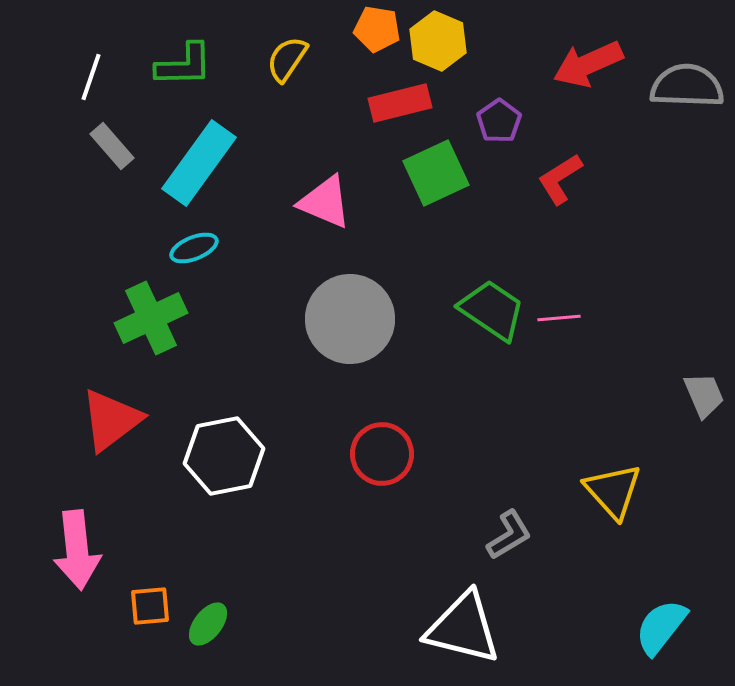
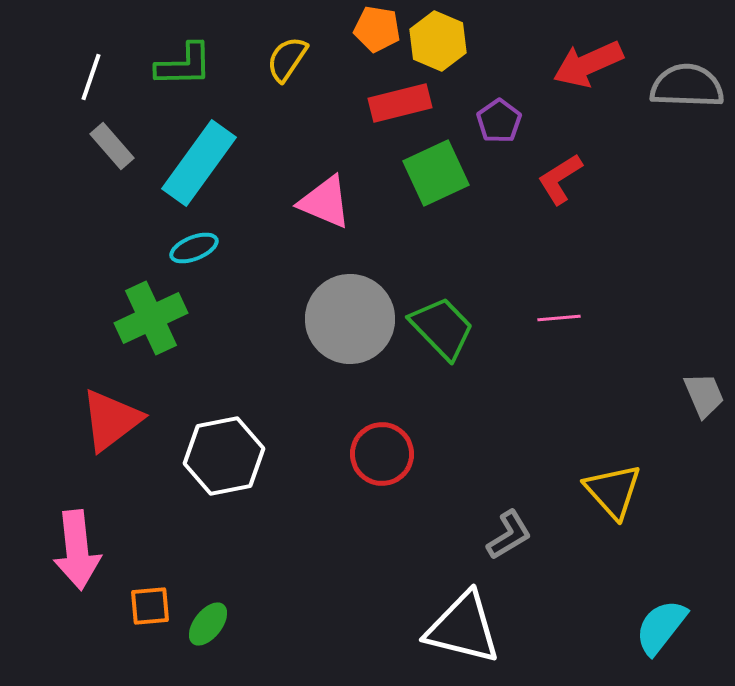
green trapezoid: moved 50 px left, 18 px down; rotated 12 degrees clockwise
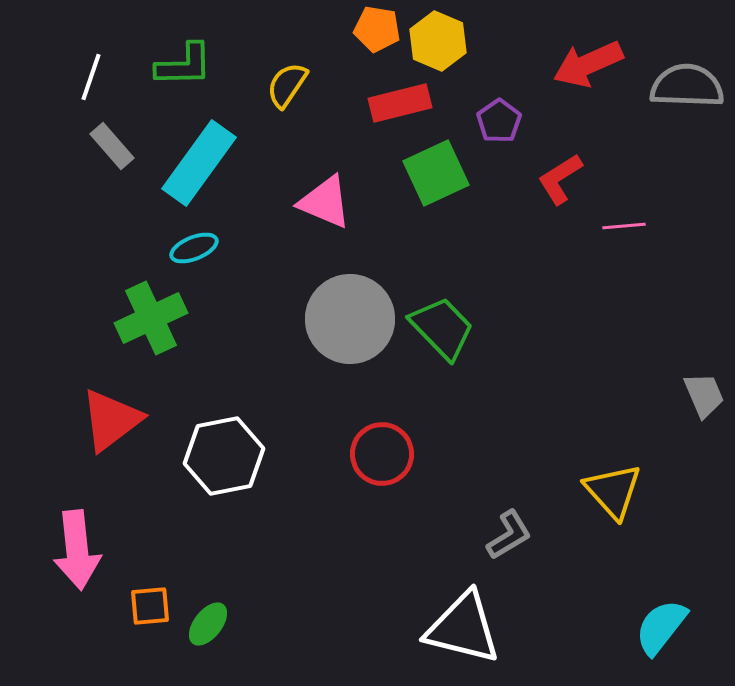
yellow semicircle: moved 26 px down
pink line: moved 65 px right, 92 px up
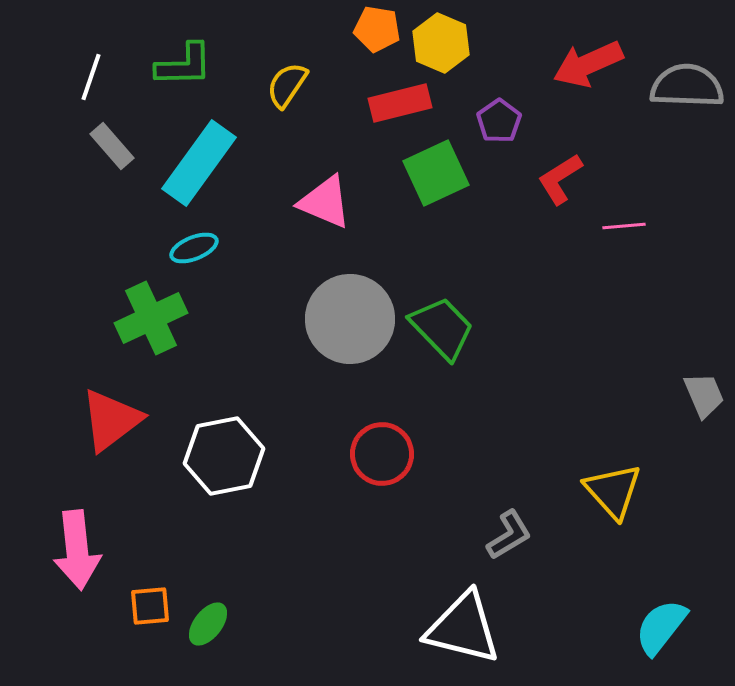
yellow hexagon: moved 3 px right, 2 px down
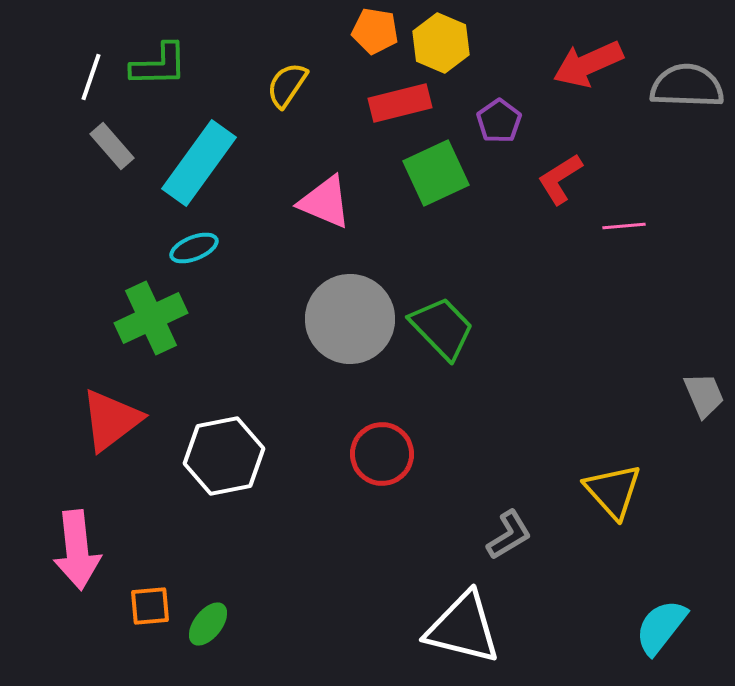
orange pentagon: moved 2 px left, 2 px down
green L-shape: moved 25 px left
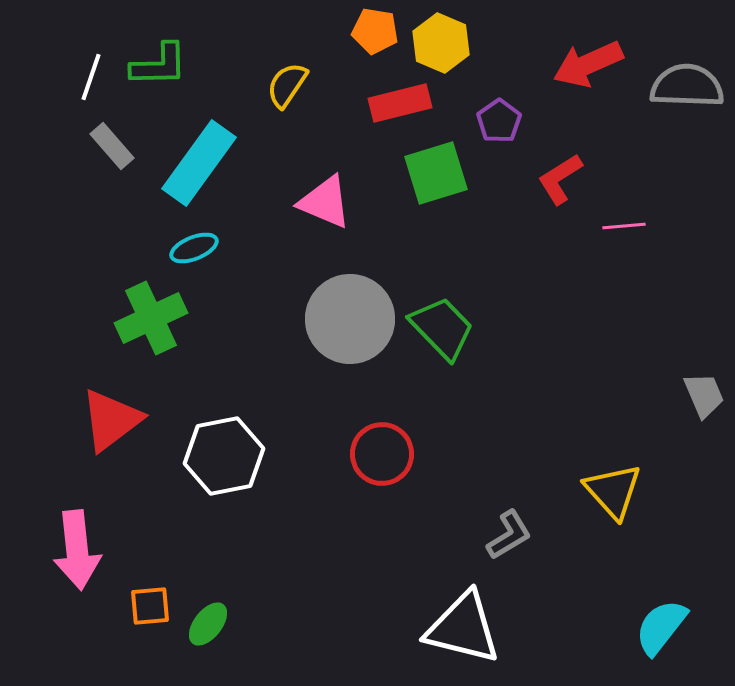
green square: rotated 8 degrees clockwise
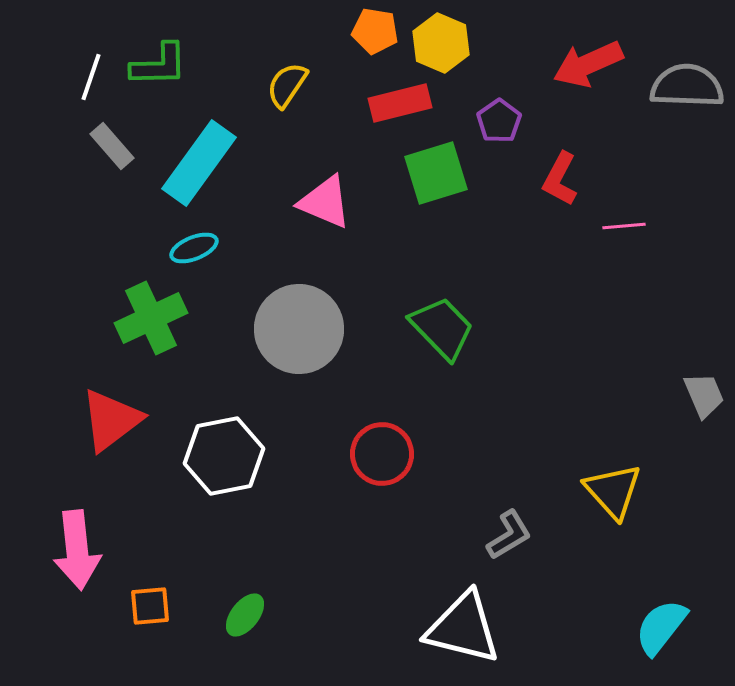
red L-shape: rotated 30 degrees counterclockwise
gray circle: moved 51 px left, 10 px down
green ellipse: moved 37 px right, 9 px up
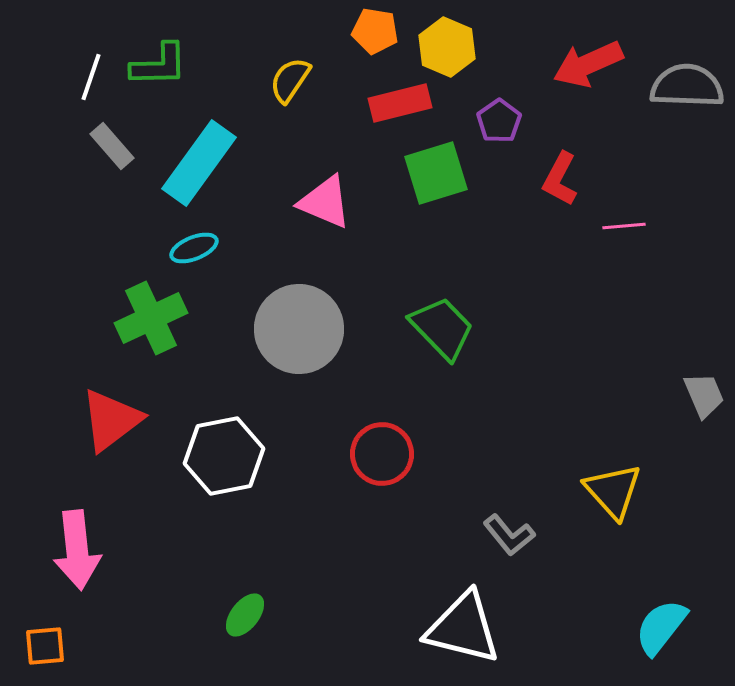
yellow hexagon: moved 6 px right, 4 px down
yellow semicircle: moved 3 px right, 5 px up
gray L-shape: rotated 82 degrees clockwise
orange square: moved 105 px left, 40 px down
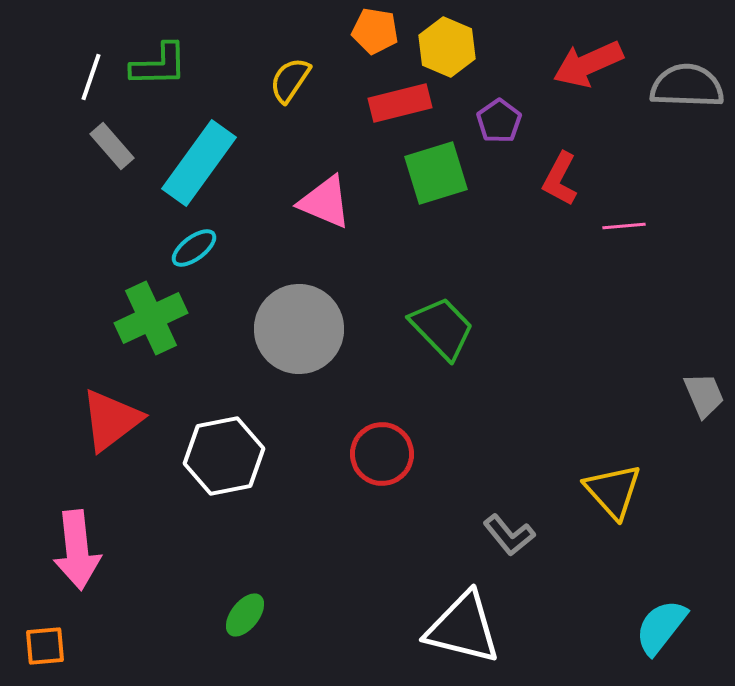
cyan ellipse: rotated 15 degrees counterclockwise
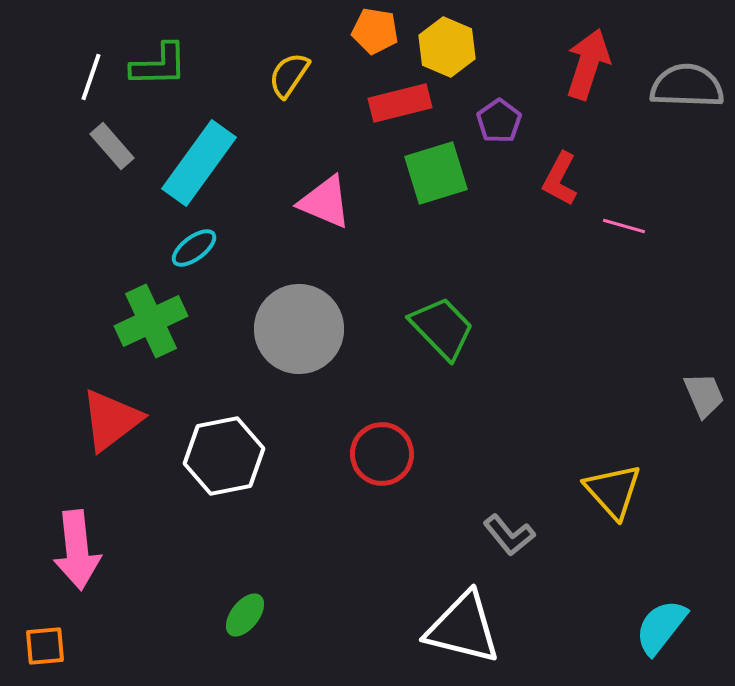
red arrow: rotated 132 degrees clockwise
yellow semicircle: moved 1 px left, 5 px up
pink line: rotated 21 degrees clockwise
green cross: moved 3 px down
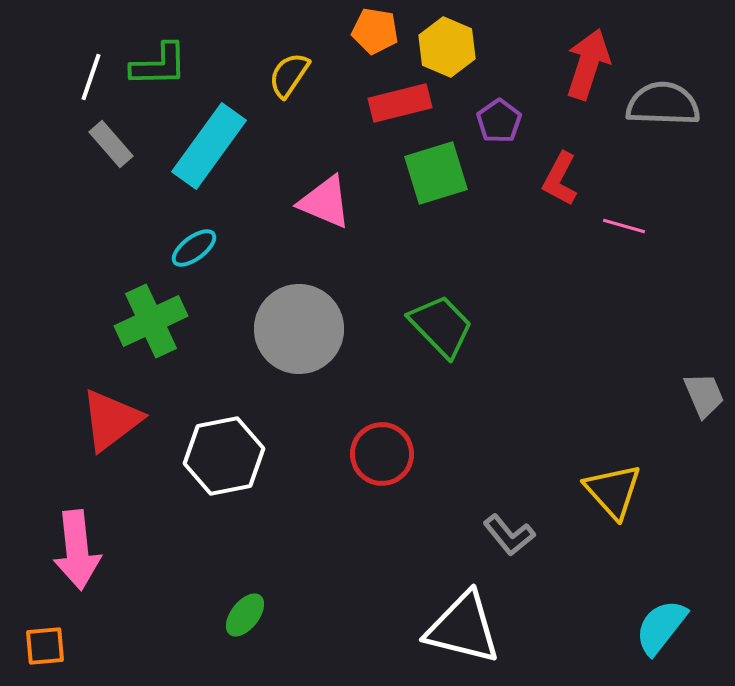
gray semicircle: moved 24 px left, 18 px down
gray rectangle: moved 1 px left, 2 px up
cyan rectangle: moved 10 px right, 17 px up
green trapezoid: moved 1 px left, 2 px up
